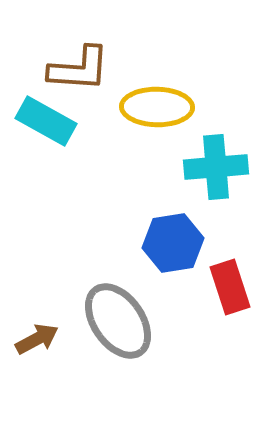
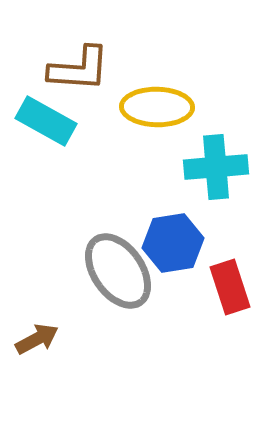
gray ellipse: moved 50 px up
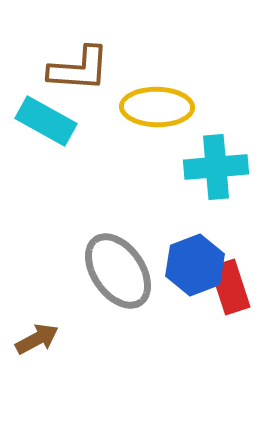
blue hexagon: moved 22 px right, 22 px down; rotated 12 degrees counterclockwise
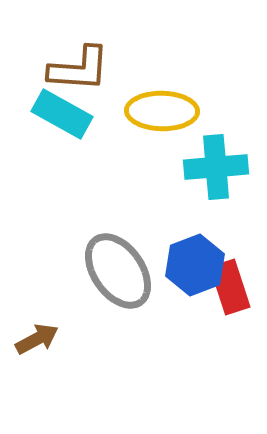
yellow ellipse: moved 5 px right, 4 px down
cyan rectangle: moved 16 px right, 7 px up
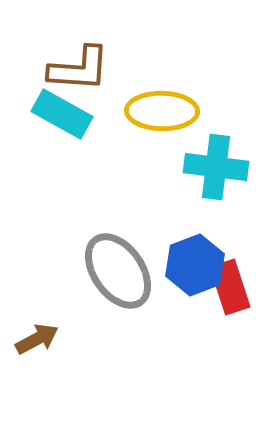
cyan cross: rotated 12 degrees clockwise
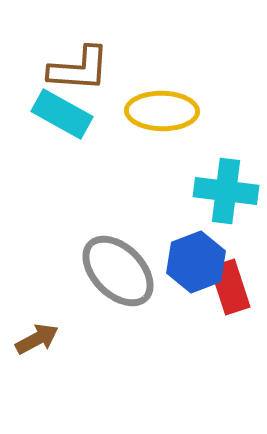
cyan cross: moved 10 px right, 24 px down
blue hexagon: moved 1 px right, 3 px up
gray ellipse: rotated 10 degrees counterclockwise
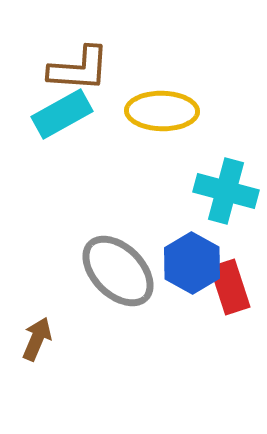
cyan rectangle: rotated 58 degrees counterclockwise
cyan cross: rotated 8 degrees clockwise
blue hexagon: moved 4 px left, 1 px down; rotated 10 degrees counterclockwise
brown arrow: rotated 39 degrees counterclockwise
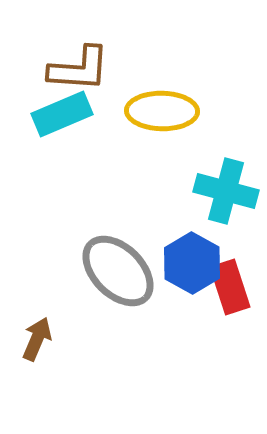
cyan rectangle: rotated 6 degrees clockwise
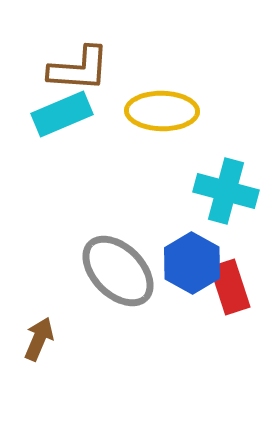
brown arrow: moved 2 px right
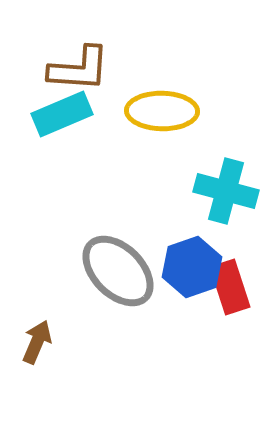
blue hexagon: moved 4 px down; rotated 12 degrees clockwise
brown arrow: moved 2 px left, 3 px down
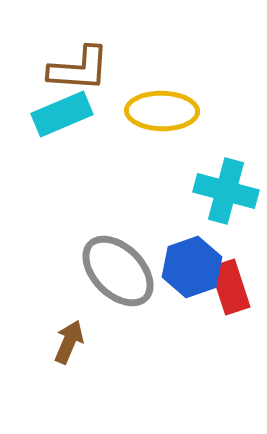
brown arrow: moved 32 px right
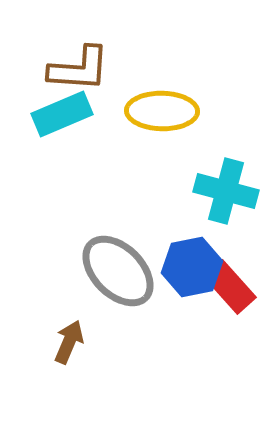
blue hexagon: rotated 8 degrees clockwise
red rectangle: rotated 24 degrees counterclockwise
